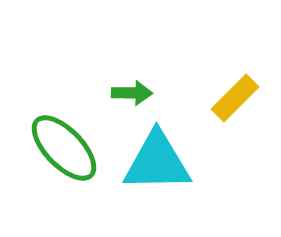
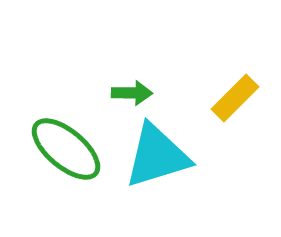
green ellipse: moved 2 px right, 1 px down; rotated 6 degrees counterclockwise
cyan triangle: moved 6 px up; rotated 16 degrees counterclockwise
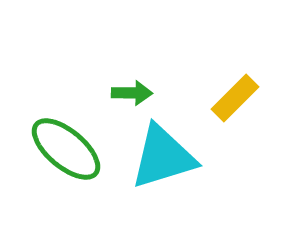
cyan triangle: moved 6 px right, 1 px down
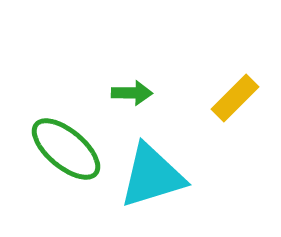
cyan triangle: moved 11 px left, 19 px down
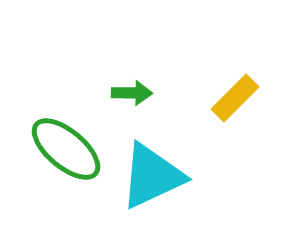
cyan triangle: rotated 8 degrees counterclockwise
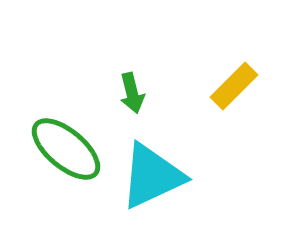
green arrow: rotated 75 degrees clockwise
yellow rectangle: moved 1 px left, 12 px up
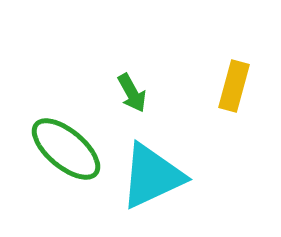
yellow rectangle: rotated 30 degrees counterclockwise
green arrow: rotated 15 degrees counterclockwise
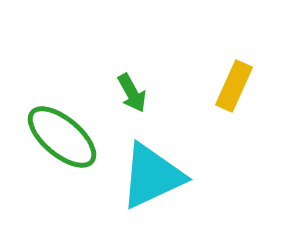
yellow rectangle: rotated 9 degrees clockwise
green ellipse: moved 4 px left, 12 px up
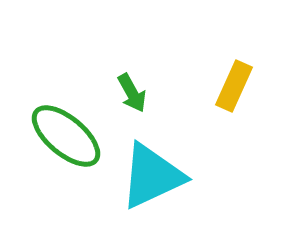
green ellipse: moved 4 px right, 1 px up
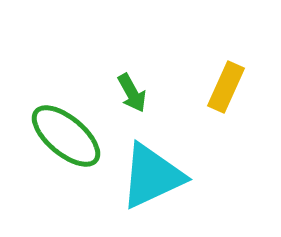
yellow rectangle: moved 8 px left, 1 px down
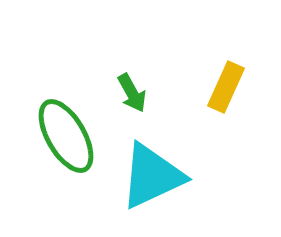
green ellipse: rotated 20 degrees clockwise
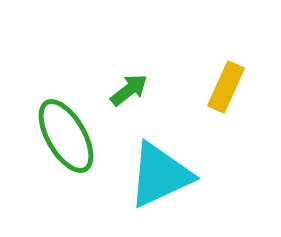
green arrow: moved 3 px left, 3 px up; rotated 99 degrees counterclockwise
cyan triangle: moved 8 px right, 1 px up
